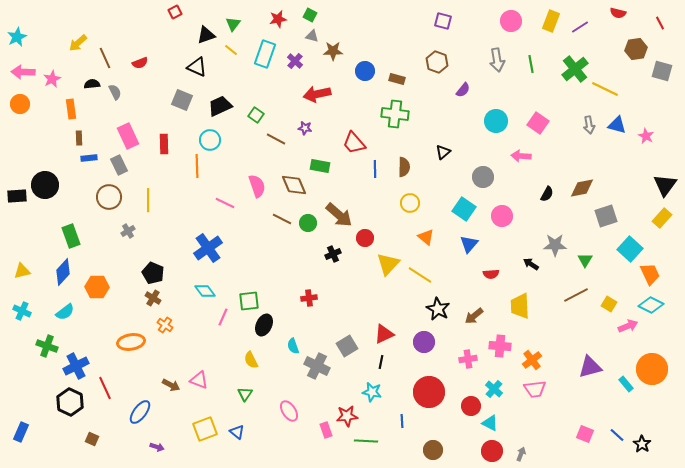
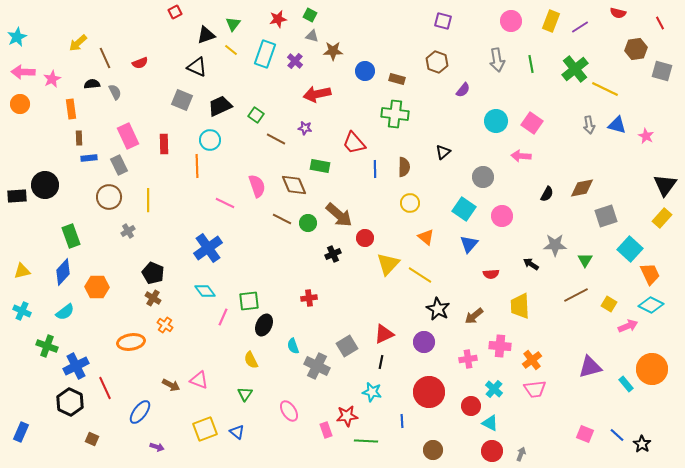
pink square at (538, 123): moved 6 px left
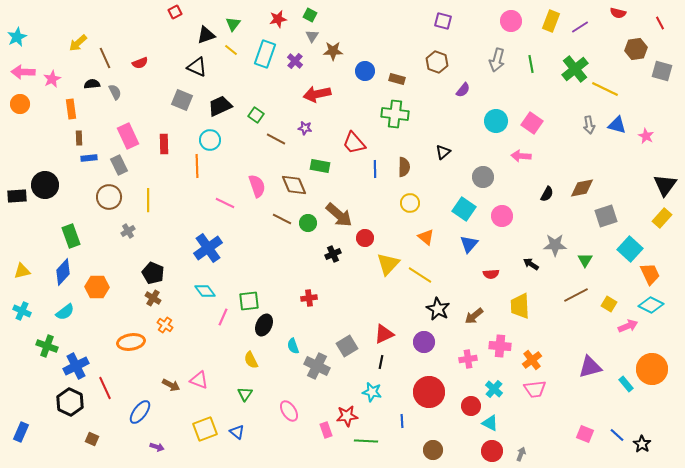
gray triangle at (312, 36): rotated 48 degrees clockwise
gray arrow at (497, 60): rotated 25 degrees clockwise
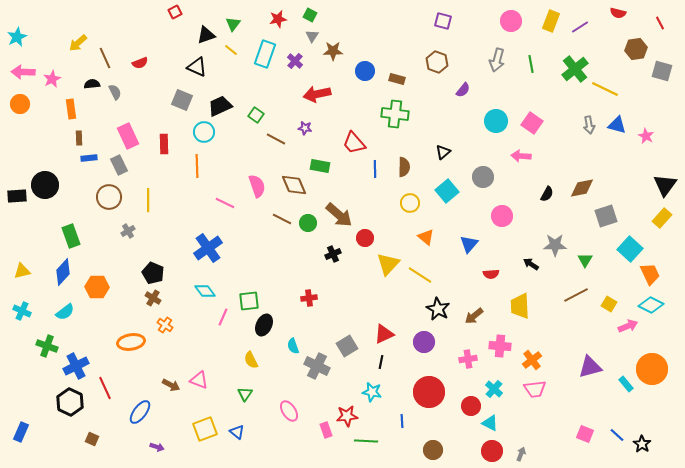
cyan circle at (210, 140): moved 6 px left, 8 px up
cyan square at (464, 209): moved 17 px left, 18 px up; rotated 15 degrees clockwise
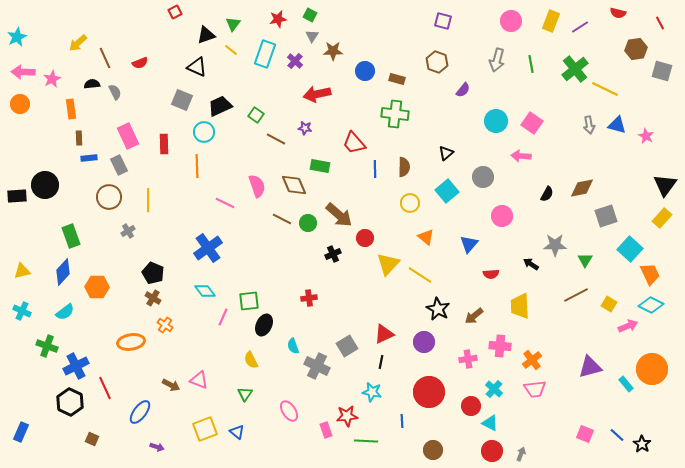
black triangle at (443, 152): moved 3 px right, 1 px down
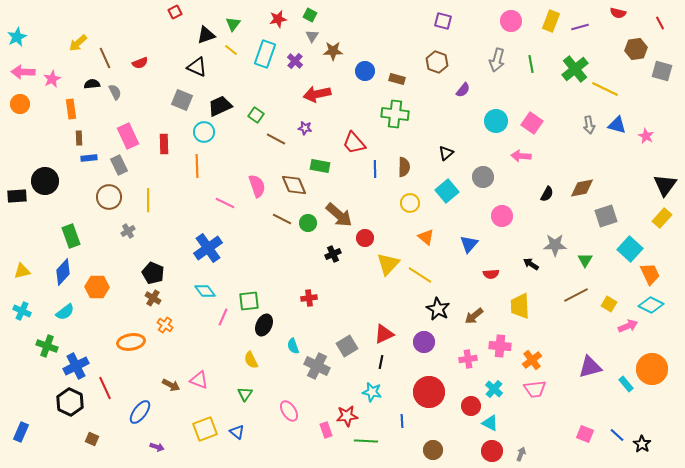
purple line at (580, 27): rotated 18 degrees clockwise
black circle at (45, 185): moved 4 px up
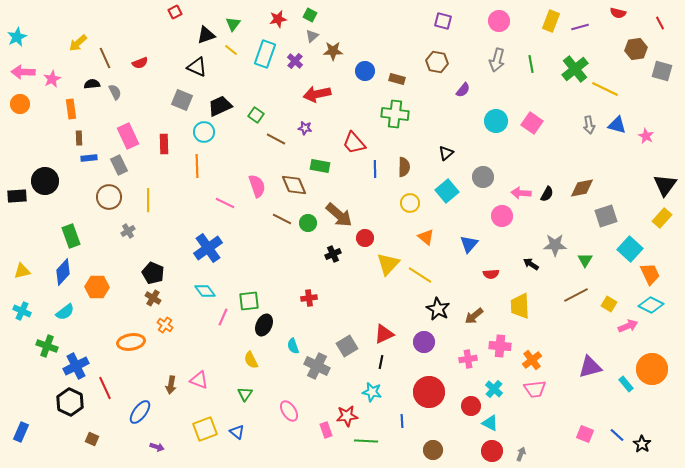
pink circle at (511, 21): moved 12 px left
gray triangle at (312, 36): rotated 16 degrees clockwise
brown hexagon at (437, 62): rotated 10 degrees counterclockwise
pink arrow at (521, 156): moved 37 px down
brown arrow at (171, 385): rotated 72 degrees clockwise
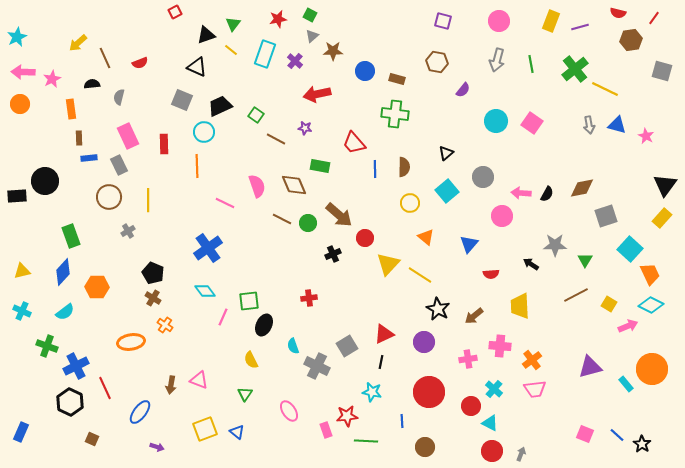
red line at (660, 23): moved 6 px left, 5 px up; rotated 64 degrees clockwise
brown hexagon at (636, 49): moved 5 px left, 9 px up
gray semicircle at (115, 92): moved 4 px right, 5 px down; rotated 140 degrees counterclockwise
brown circle at (433, 450): moved 8 px left, 3 px up
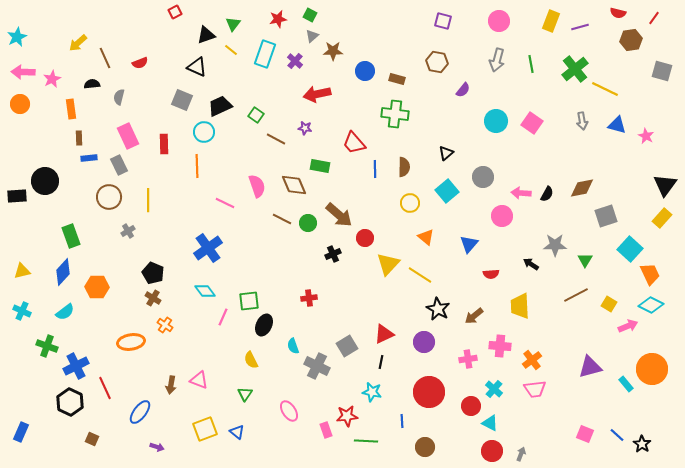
gray arrow at (589, 125): moved 7 px left, 4 px up
